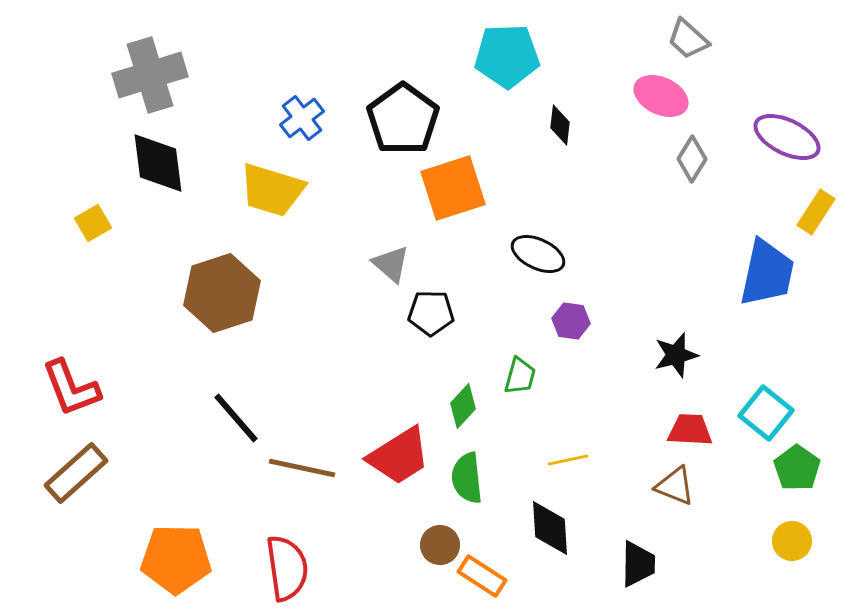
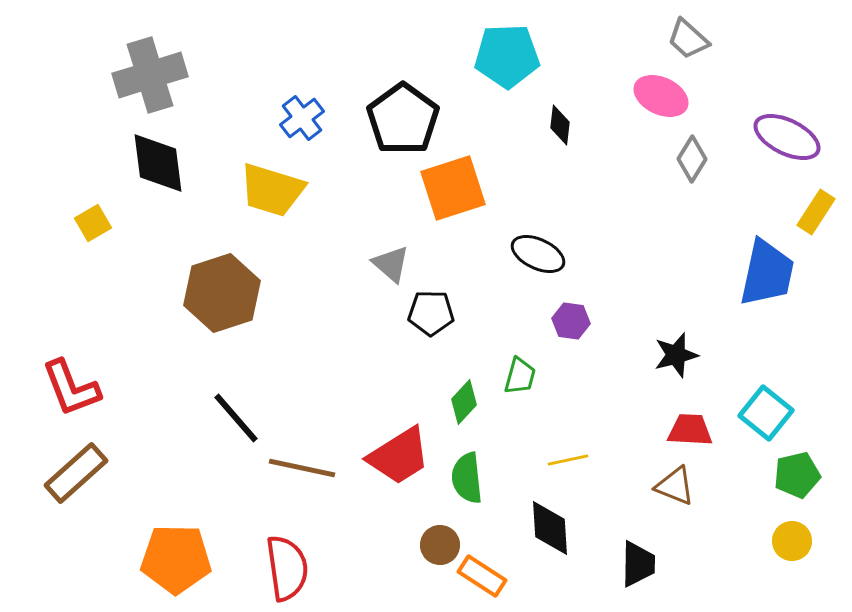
green diamond at (463, 406): moved 1 px right, 4 px up
green pentagon at (797, 468): moved 7 px down; rotated 24 degrees clockwise
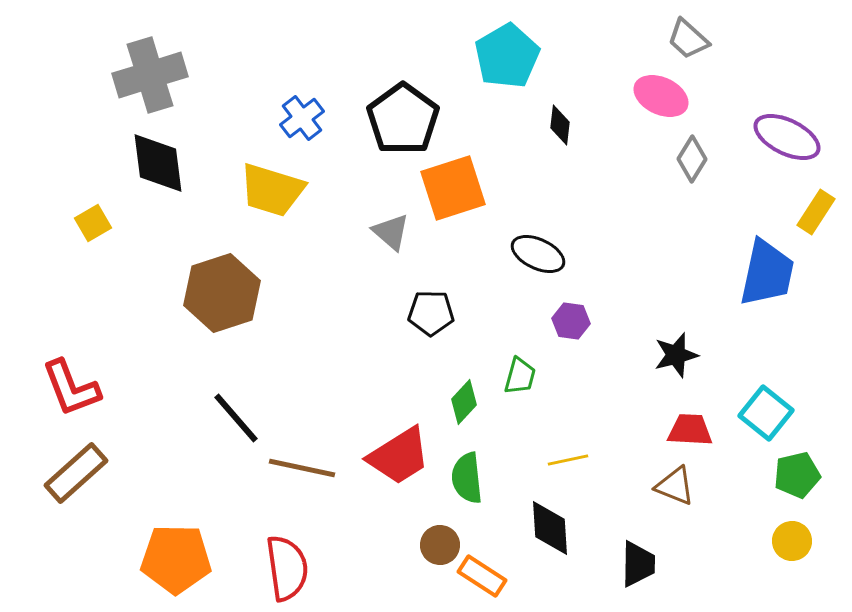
cyan pentagon at (507, 56): rotated 28 degrees counterclockwise
gray triangle at (391, 264): moved 32 px up
